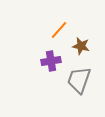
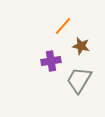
orange line: moved 4 px right, 4 px up
gray trapezoid: rotated 12 degrees clockwise
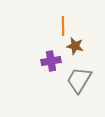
orange line: rotated 42 degrees counterclockwise
brown star: moved 6 px left
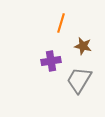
orange line: moved 2 px left, 3 px up; rotated 18 degrees clockwise
brown star: moved 8 px right
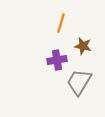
purple cross: moved 6 px right, 1 px up
gray trapezoid: moved 2 px down
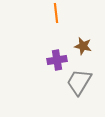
orange line: moved 5 px left, 10 px up; rotated 24 degrees counterclockwise
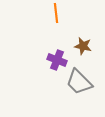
purple cross: rotated 30 degrees clockwise
gray trapezoid: rotated 76 degrees counterclockwise
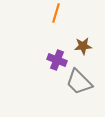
orange line: rotated 24 degrees clockwise
brown star: rotated 18 degrees counterclockwise
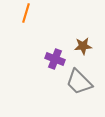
orange line: moved 30 px left
purple cross: moved 2 px left, 1 px up
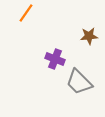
orange line: rotated 18 degrees clockwise
brown star: moved 6 px right, 10 px up
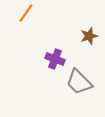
brown star: rotated 12 degrees counterclockwise
